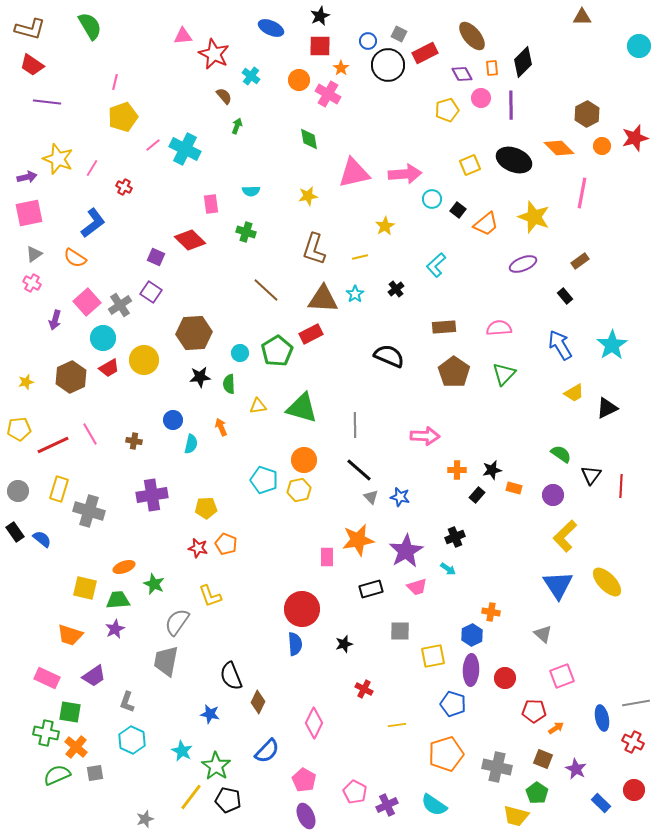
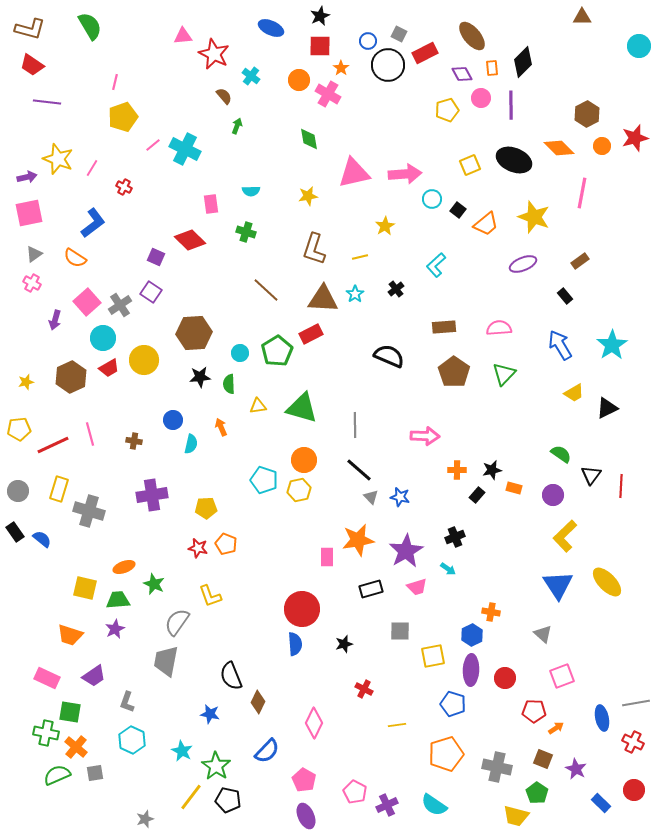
pink line at (90, 434): rotated 15 degrees clockwise
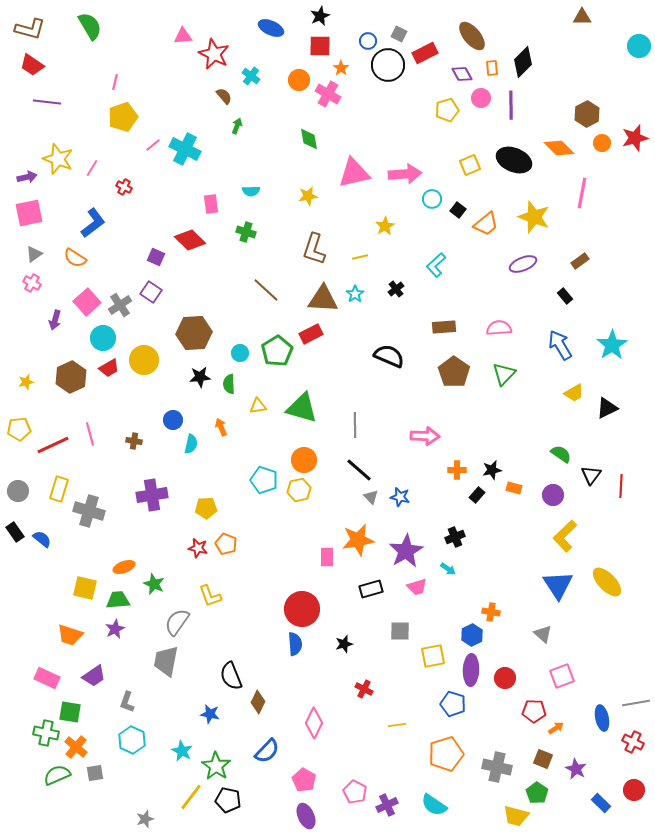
orange circle at (602, 146): moved 3 px up
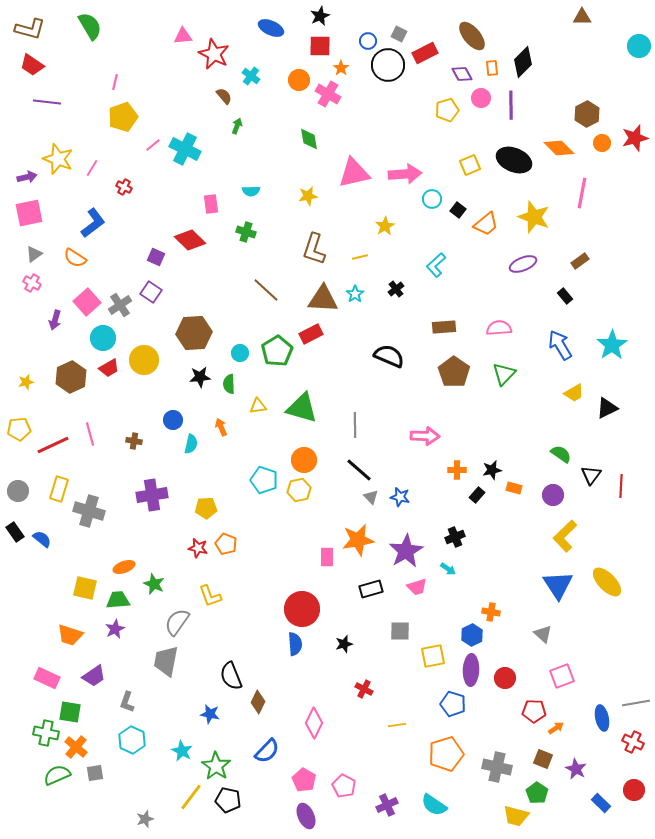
pink pentagon at (355, 792): moved 11 px left, 6 px up
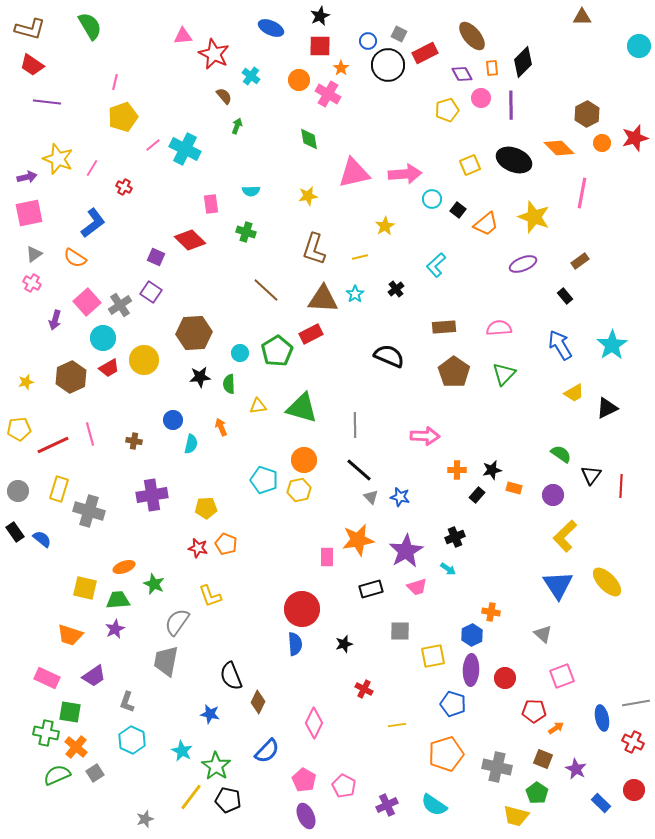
gray square at (95, 773): rotated 24 degrees counterclockwise
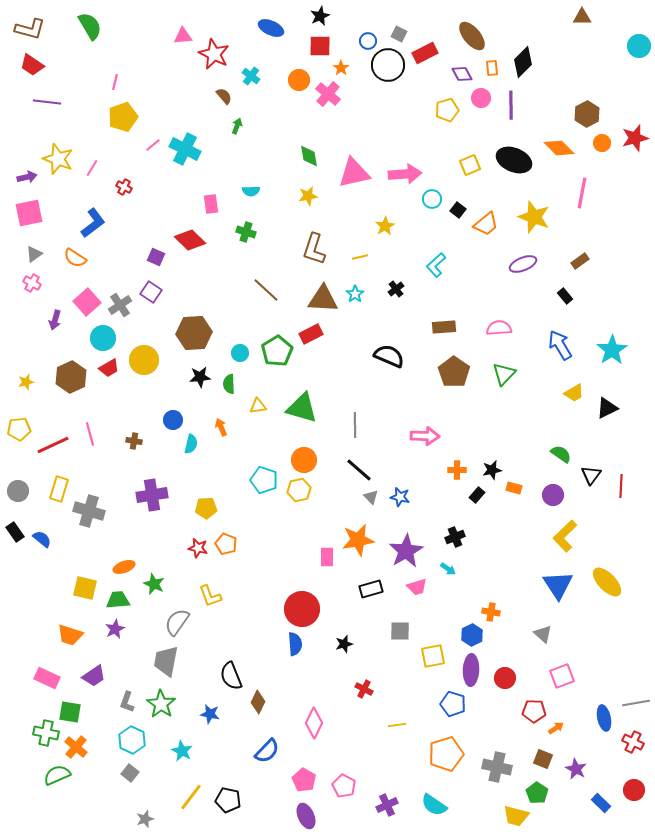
pink cross at (328, 94): rotated 10 degrees clockwise
green diamond at (309, 139): moved 17 px down
cyan star at (612, 345): moved 5 px down
blue ellipse at (602, 718): moved 2 px right
green star at (216, 766): moved 55 px left, 62 px up
gray square at (95, 773): moved 35 px right; rotated 18 degrees counterclockwise
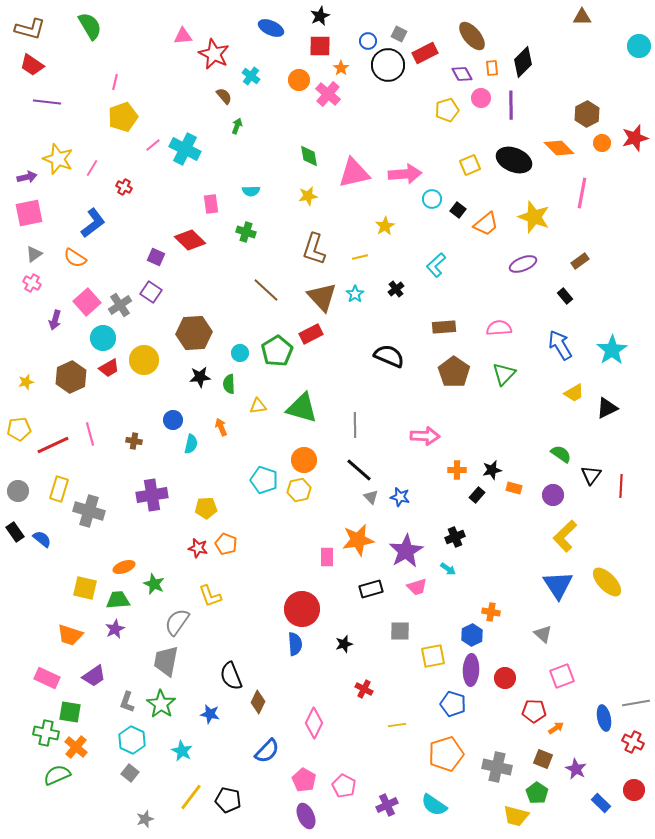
brown triangle at (323, 299): moved 1 px left, 2 px up; rotated 44 degrees clockwise
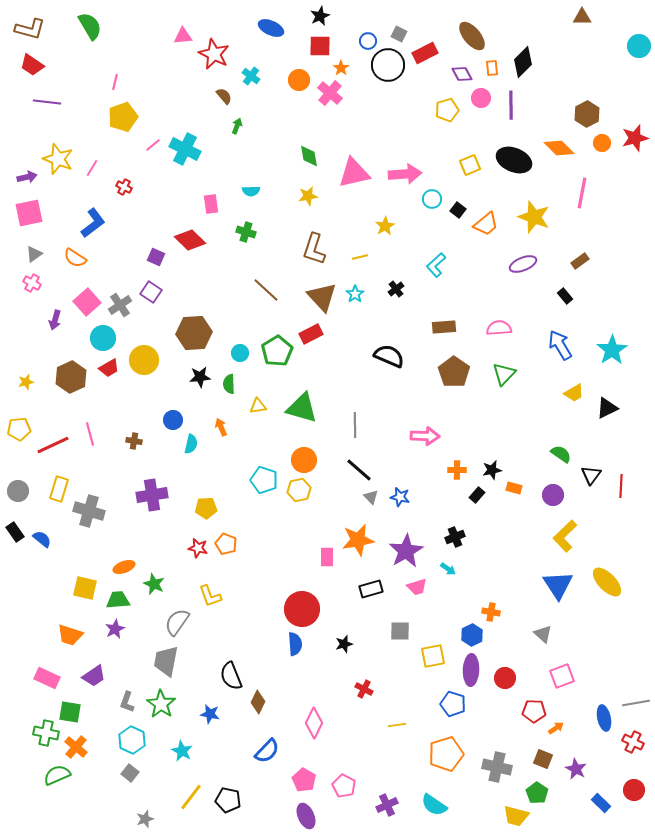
pink cross at (328, 94): moved 2 px right, 1 px up
